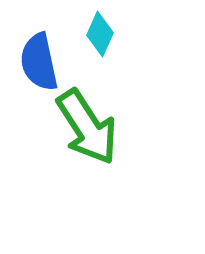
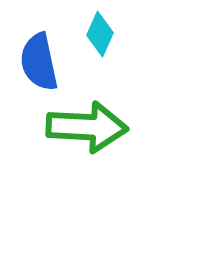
green arrow: rotated 54 degrees counterclockwise
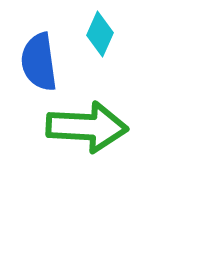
blue semicircle: rotated 4 degrees clockwise
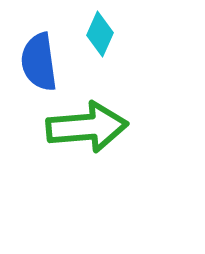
green arrow: rotated 8 degrees counterclockwise
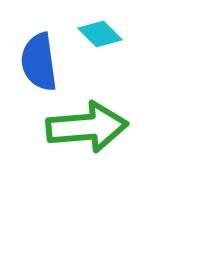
cyan diamond: rotated 69 degrees counterclockwise
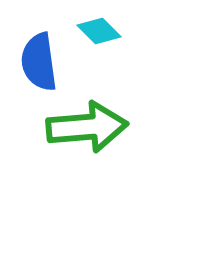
cyan diamond: moved 1 px left, 3 px up
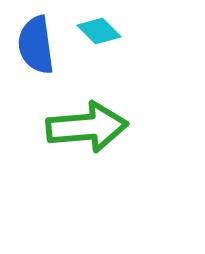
blue semicircle: moved 3 px left, 17 px up
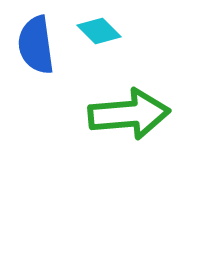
green arrow: moved 42 px right, 13 px up
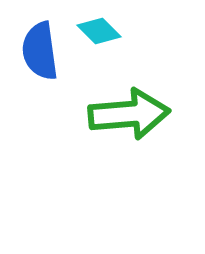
blue semicircle: moved 4 px right, 6 px down
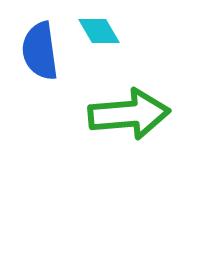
cyan diamond: rotated 15 degrees clockwise
